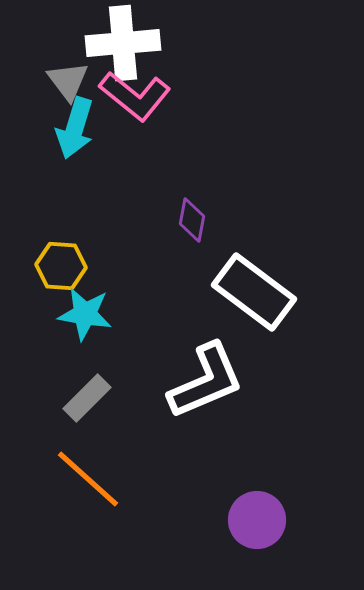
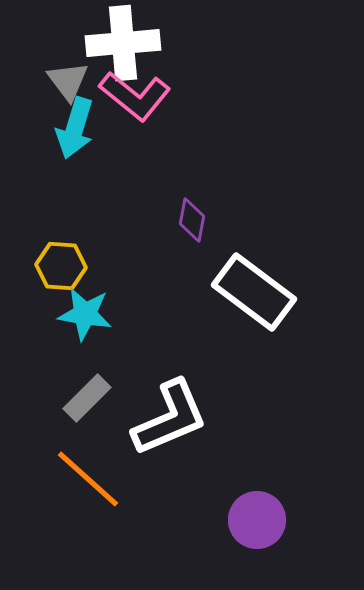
white L-shape: moved 36 px left, 37 px down
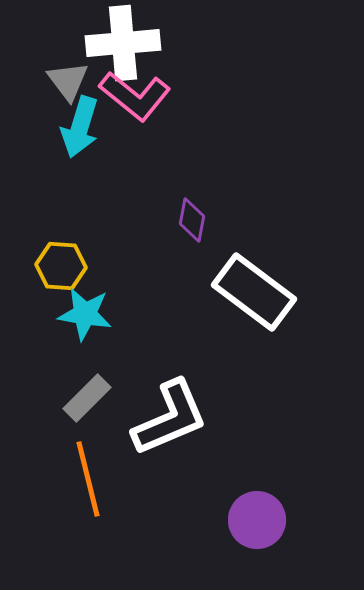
cyan arrow: moved 5 px right, 1 px up
orange line: rotated 34 degrees clockwise
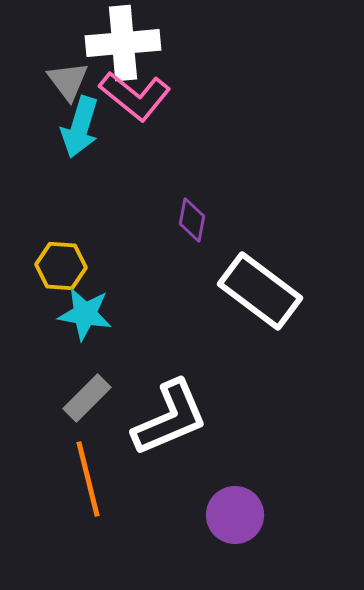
white rectangle: moved 6 px right, 1 px up
purple circle: moved 22 px left, 5 px up
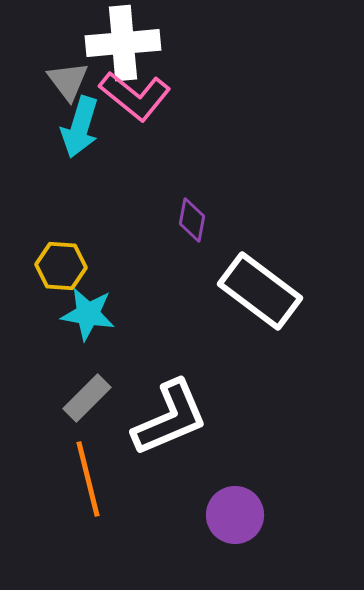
cyan star: moved 3 px right
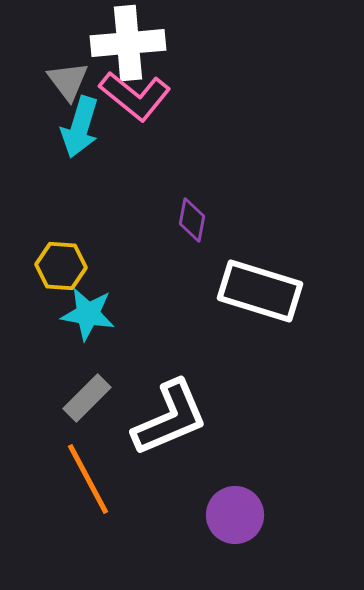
white cross: moved 5 px right
white rectangle: rotated 20 degrees counterclockwise
orange line: rotated 14 degrees counterclockwise
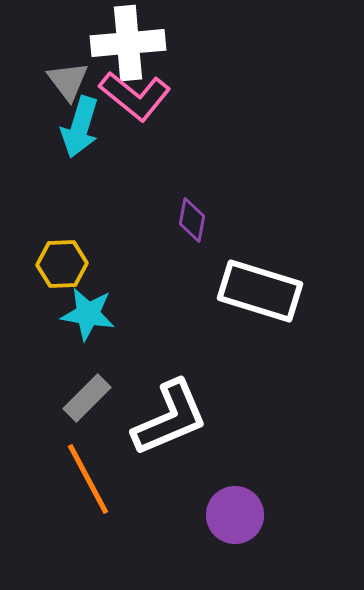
yellow hexagon: moved 1 px right, 2 px up; rotated 6 degrees counterclockwise
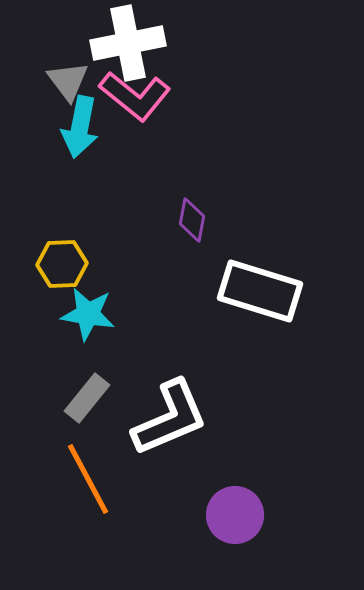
white cross: rotated 6 degrees counterclockwise
cyan arrow: rotated 6 degrees counterclockwise
gray rectangle: rotated 6 degrees counterclockwise
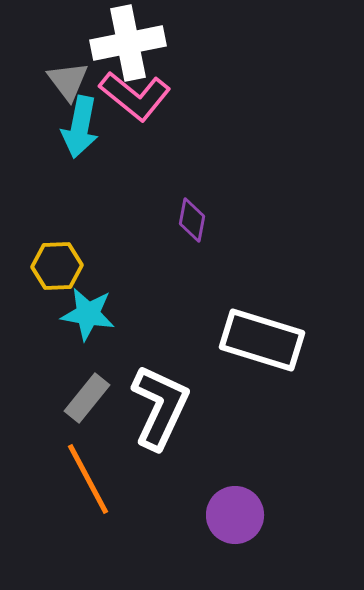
yellow hexagon: moved 5 px left, 2 px down
white rectangle: moved 2 px right, 49 px down
white L-shape: moved 10 px left, 11 px up; rotated 42 degrees counterclockwise
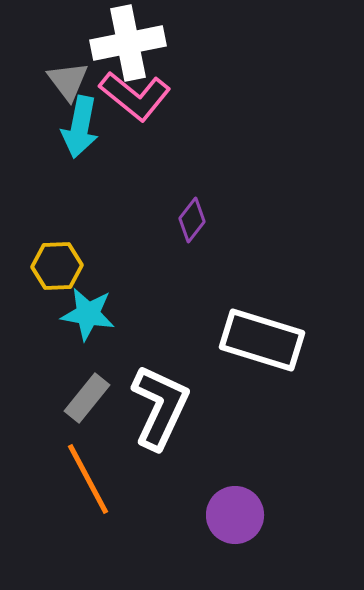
purple diamond: rotated 27 degrees clockwise
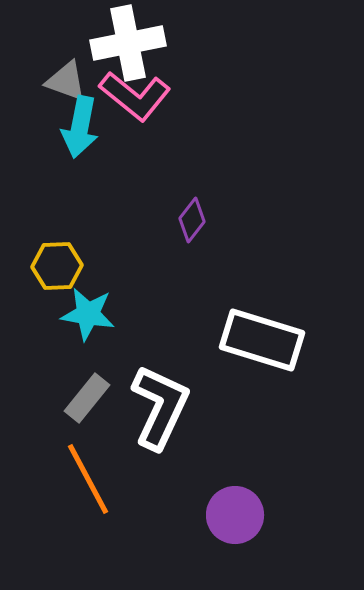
gray triangle: moved 2 px left; rotated 33 degrees counterclockwise
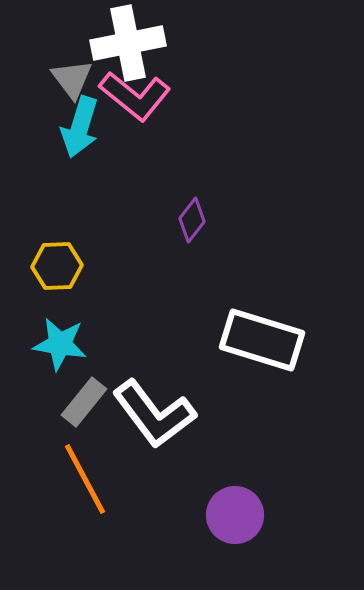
gray triangle: moved 6 px right, 2 px up; rotated 33 degrees clockwise
cyan arrow: rotated 6 degrees clockwise
cyan star: moved 28 px left, 30 px down
gray rectangle: moved 3 px left, 4 px down
white L-shape: moved 6 px left, 7 px down; rotated 118 degrees clockwise
orange line: moved 3 px left
